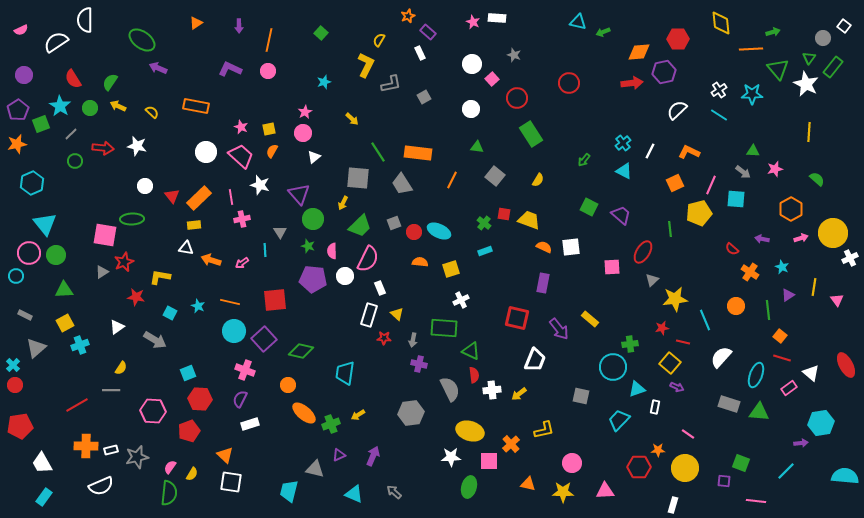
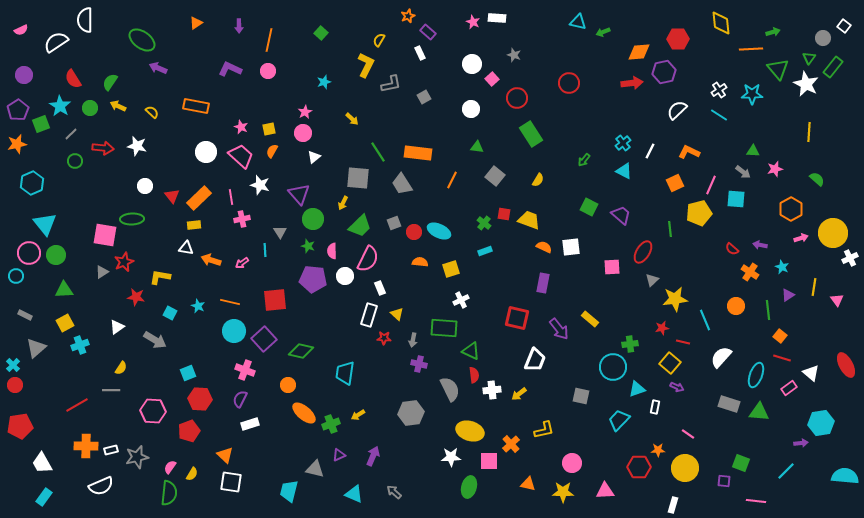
purple arrow at (762, 239): moved 2 px left, 6 px down
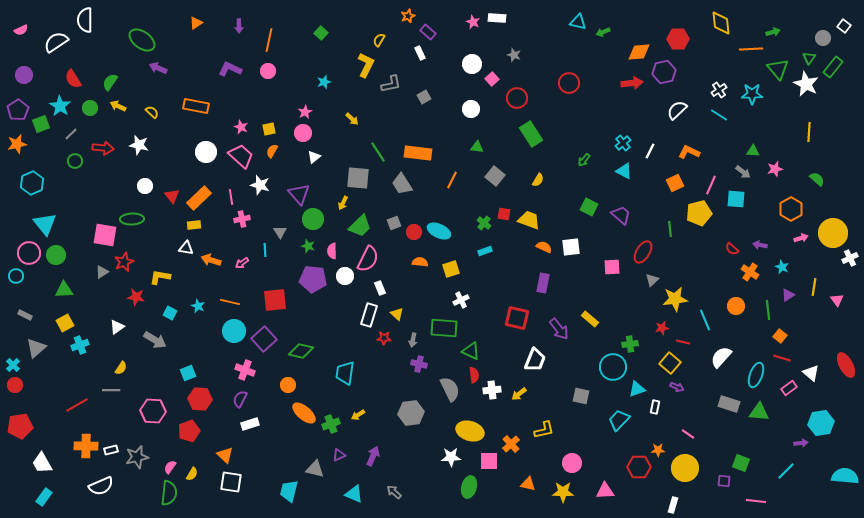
white star at (137, 146): moved 2 px right, 1 px up
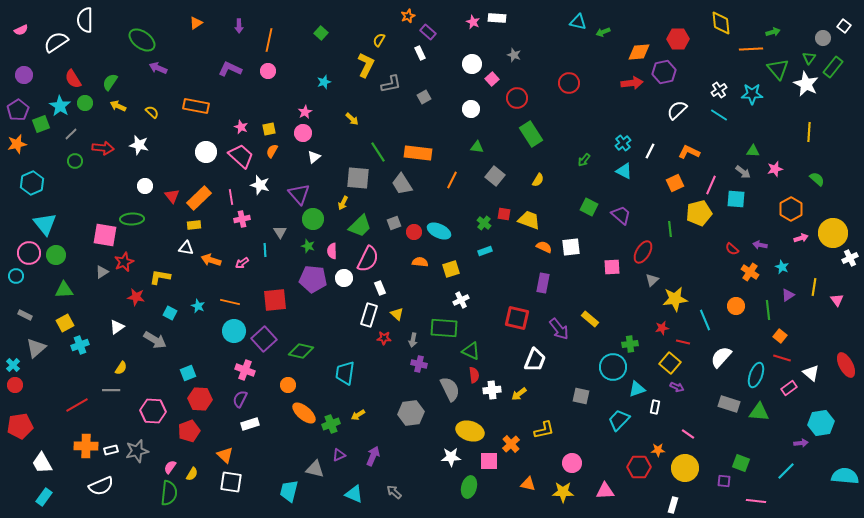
green circle at (90, 108): moved 5 px left, 5 px up
white circle at (345, 276): moved 1 px left, 2 px down
gray star at (137, 457): moved 6 px up
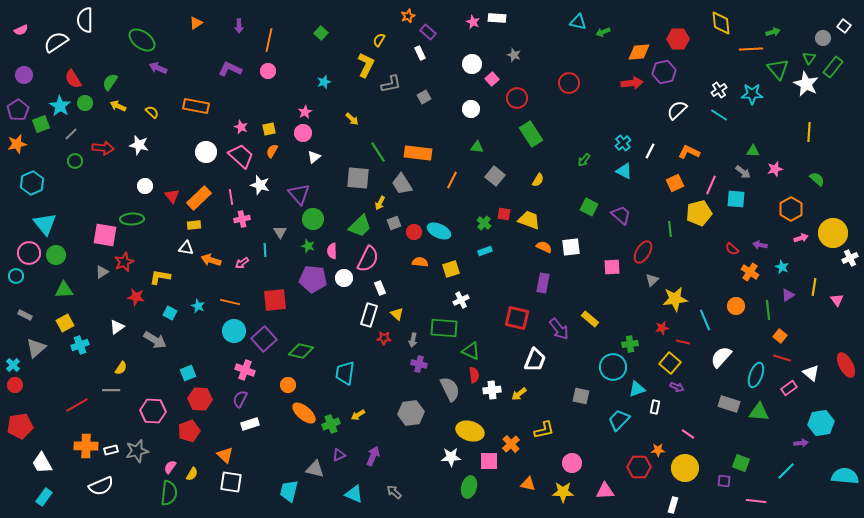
yellow arrow at (343, 203): moved 37 px right
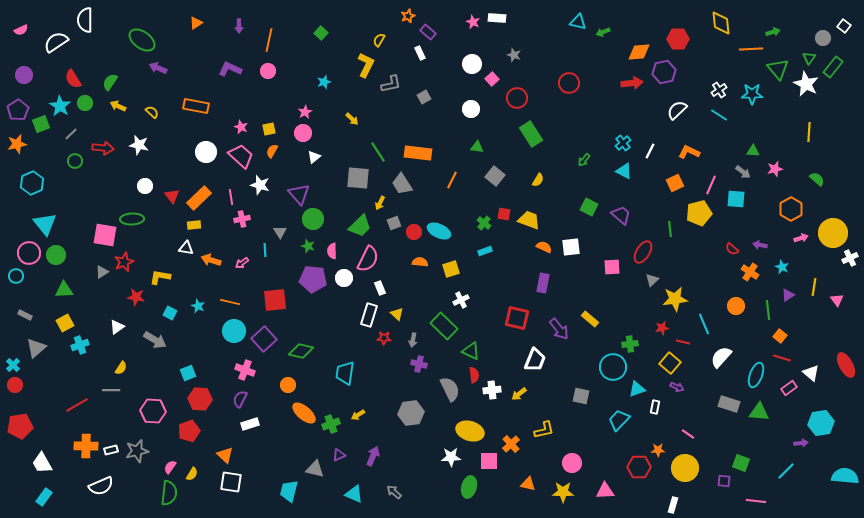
cyan line at (705, 320): moved 1 px left, 4 px down
green rectangle at (444, 328): moved 2 px up; rotated 40 degrees clockwise
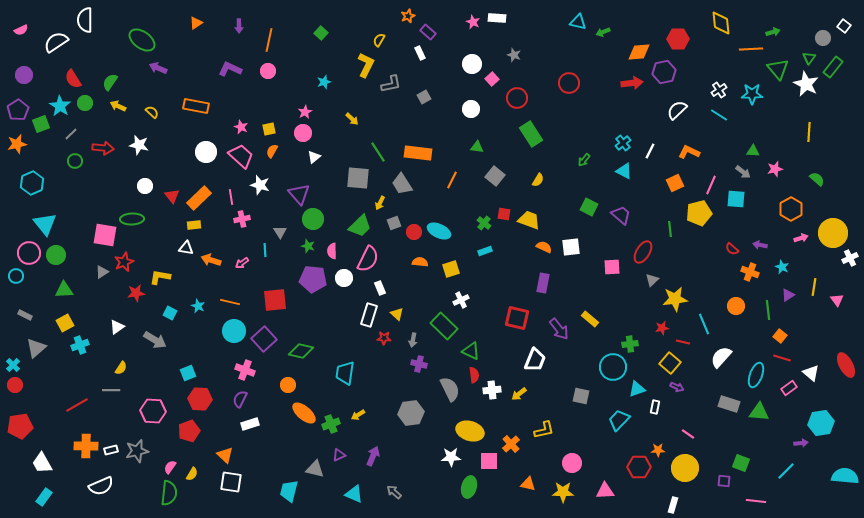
orange cross at (750, 272): rotated 12 degrees counterclockwise
red star at (136, 297): moved 4 px up; rotated 18 degrees counterclockwise
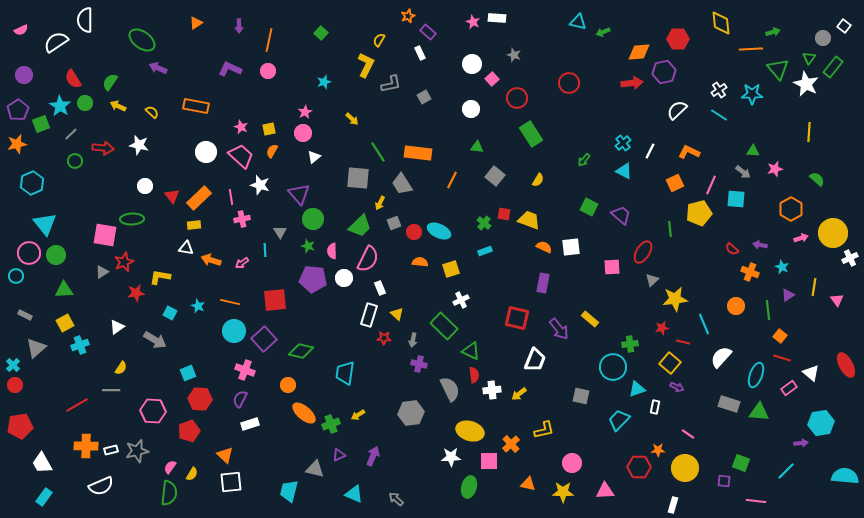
white square at (231, 482): rotated 15 degrees counterclockwise
gray arrow at (394, 492): moved 2 px right, 7 px down
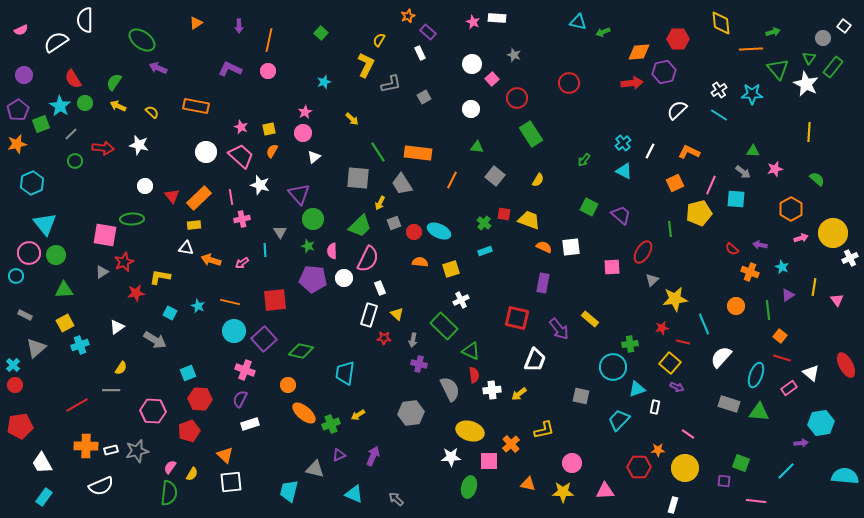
green semicircle at (110, 82): moved 4 px right
